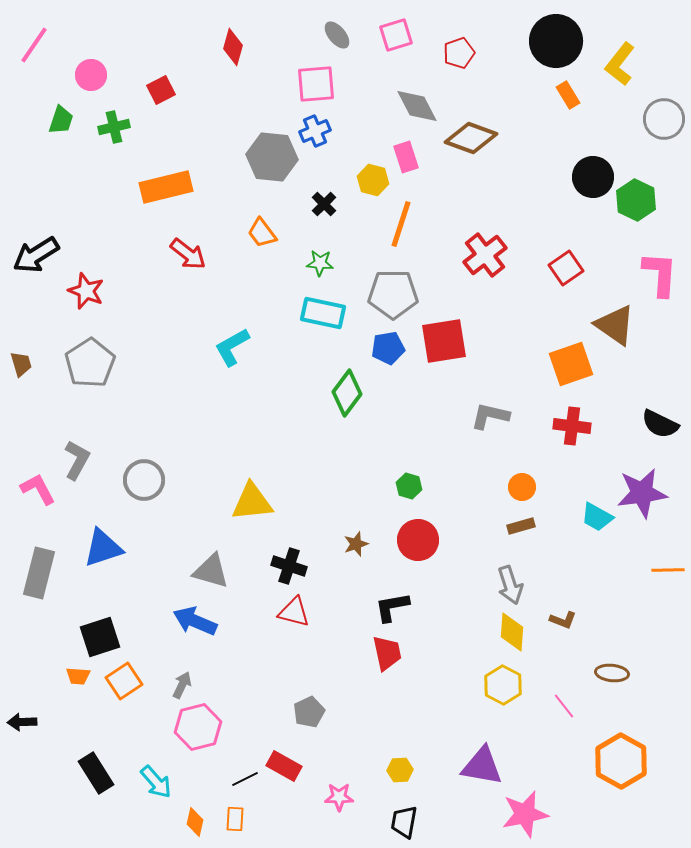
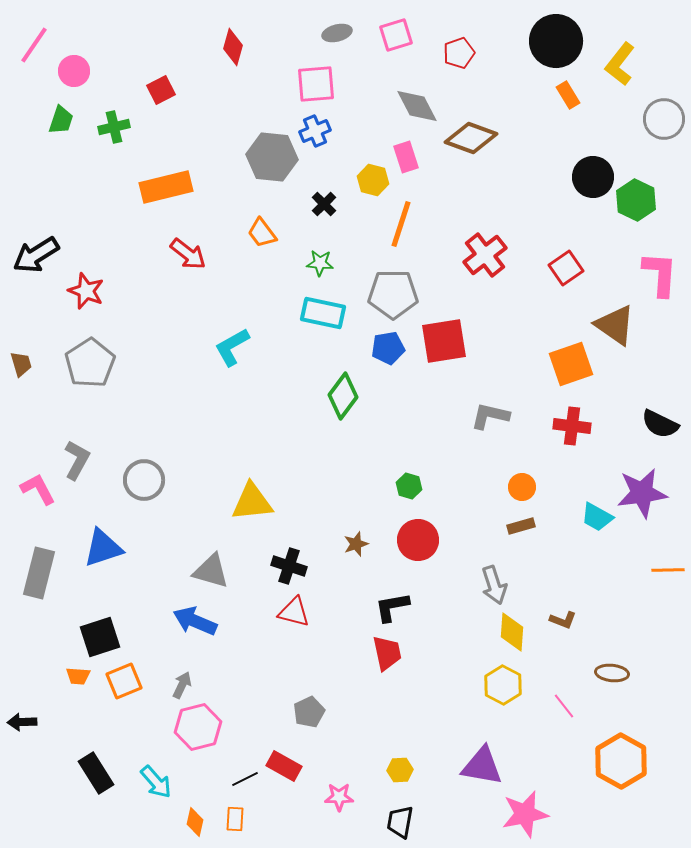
gray ellipse at (337, 35): moved 2 px up; rotated 64 degrees counterclockwise
pink circle at (91, 75): moved 17 px left, 4 px up
green diamond at (347, 393): moved 4 px left, 3 px down
gray arrow at (510, 585): moved 16 px left
orange square at (124, 681): rotated 12 degrees clockwise
black trapezoid at (404, 822): moved 4 px left
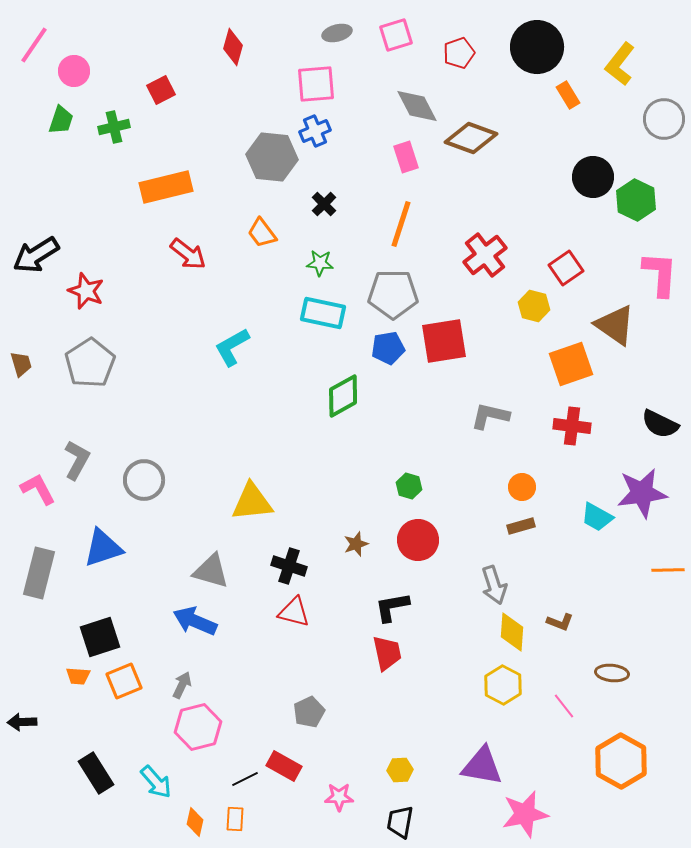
black circle at (556, 41): moved 19 px left, 6 px down
yellow hexagon at (373, 180): moved 161 px right, 126 px down
green diamond at (343, 396): rotated 24 degrees clockwise
brown L-shape at (563, 620): moved 3 px left, 2 px down
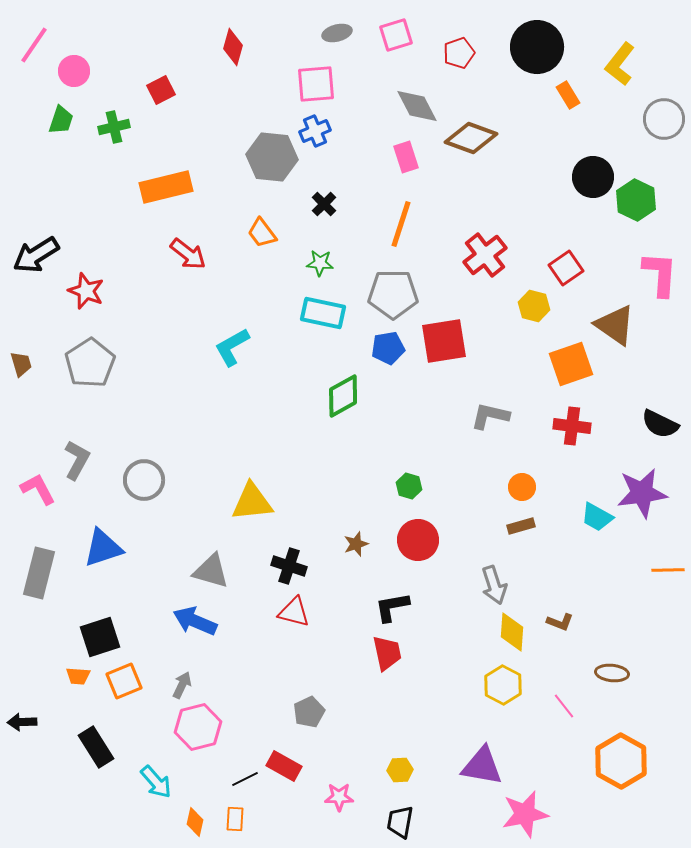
black rectangle at (96, 773): moved 26 px up
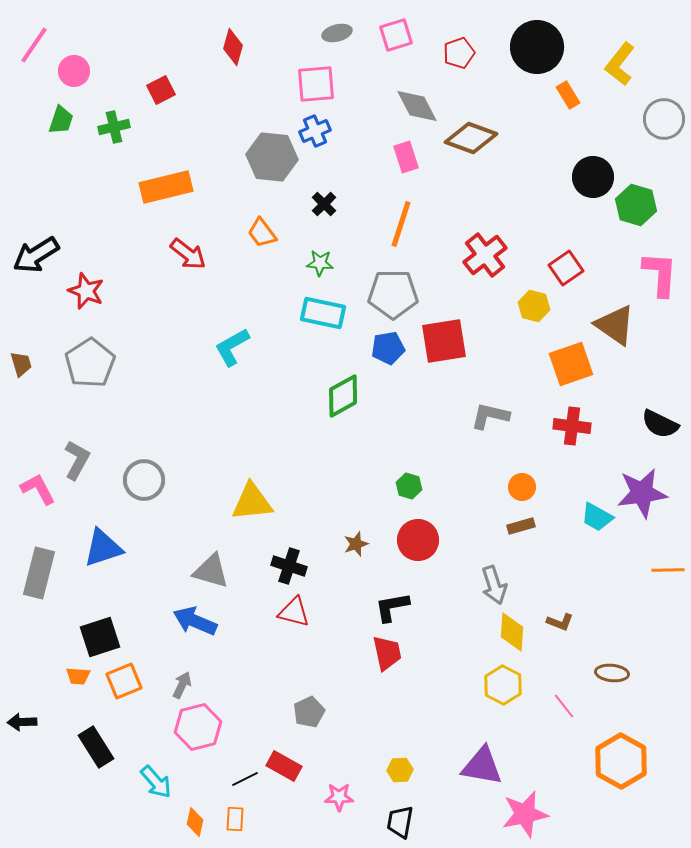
green hexagon at (636, 200): moved 5 px down; rotated 9 degrees counterclockwise
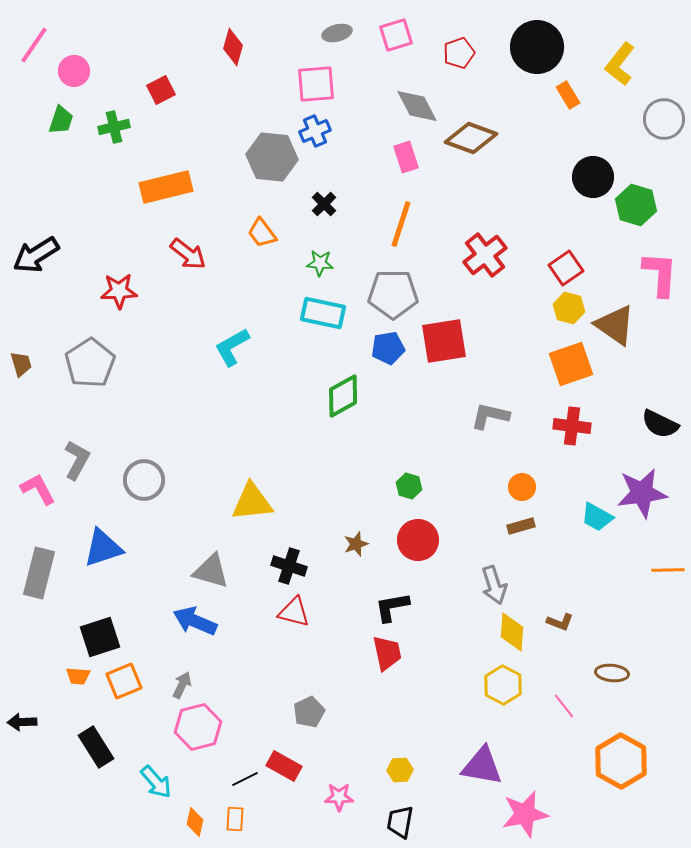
red star at (86, 291): moved 33 px right; rotated 24 degrees counterclockwise
yellow hexagon at (534, 306): moved 35 px right, 2 px down
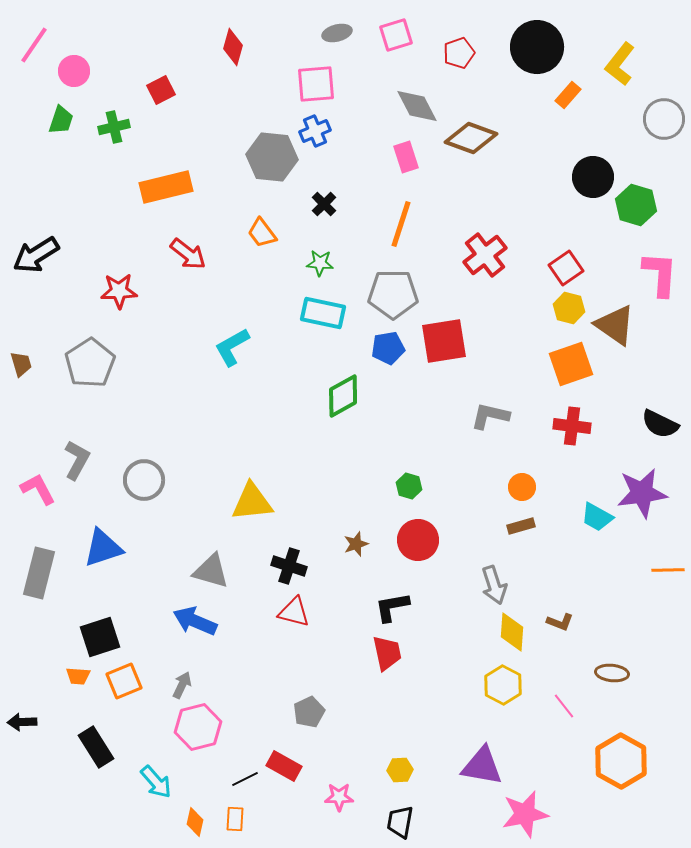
orange rectangle at (568, 95): rotated 72 degrees clockwise
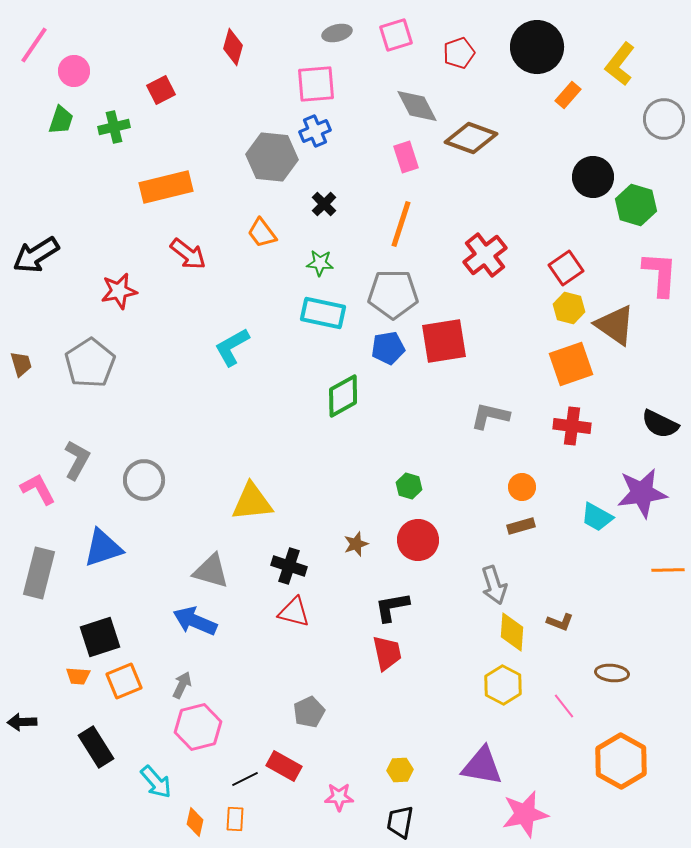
red star at (119, 291): rotated 9 degrees counterclockwise
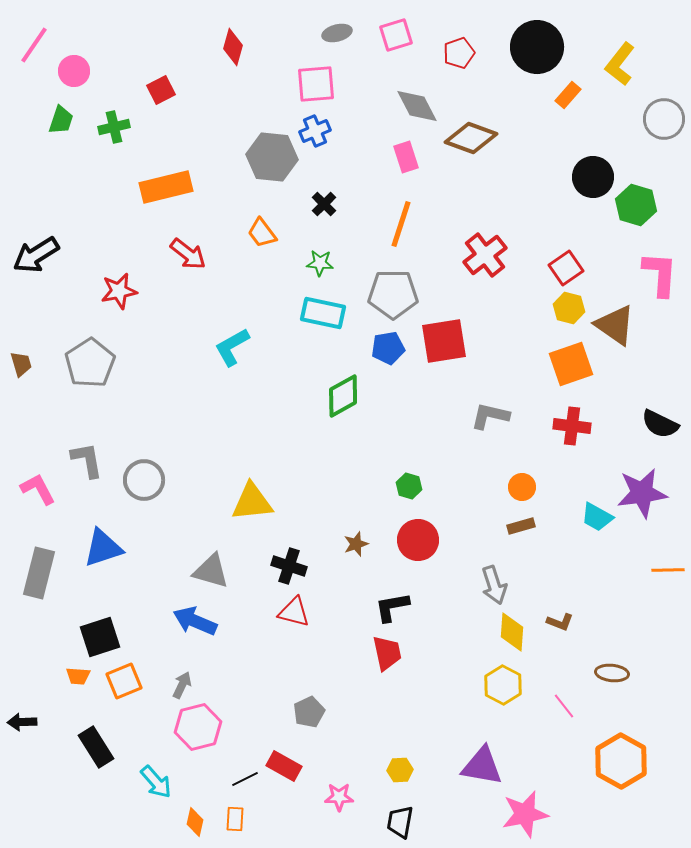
gray L-shape at (77, 460): moved 10 px right; rotated 39 degrees counterclockwise
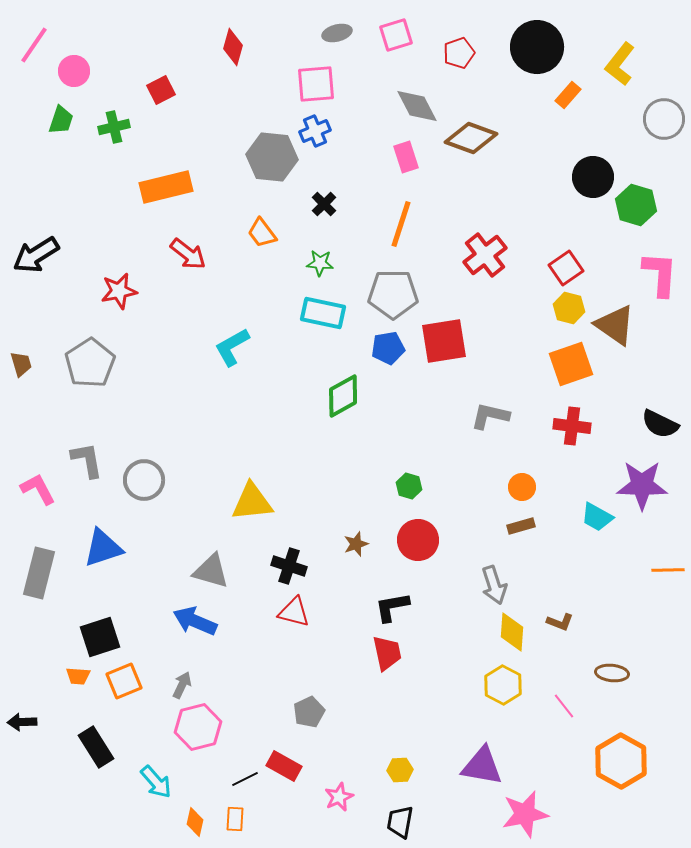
purple star at (642, 493): moved 8 px up; rotated 9 degrees clockwise
pink star at (339, 797): rotated 24 degrees counterclockwise
